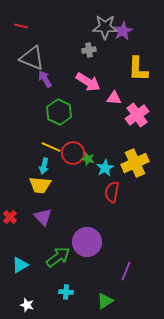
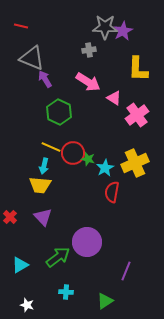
pink triangle: rotated 28 degrees clockwise
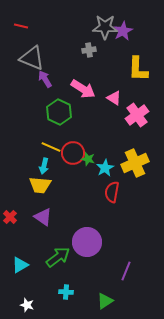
pink arrow: moved 5 px left, 7 px down
purple triangle: rotated 12 degrees counterclockwise
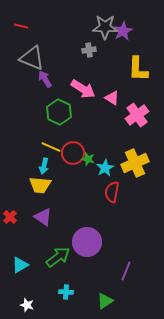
pink triangle: moved 2 px left
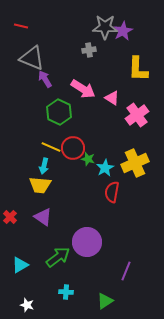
red circle: moved 5 px up
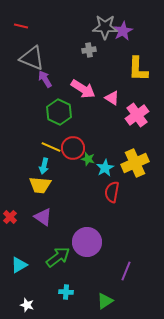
cyan triangle: moved 1 px left
